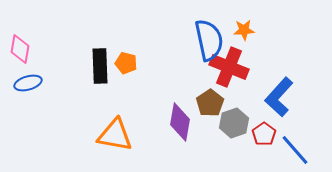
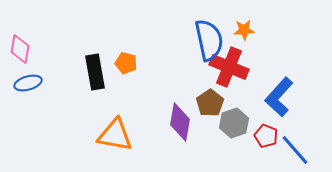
black rectangle: moved 5 px left, 6 px down; rotated 8 degrees counterclockwise
red pentagon: moved 2 px right, 2 px down; rotated 15 degrees counterclockwise
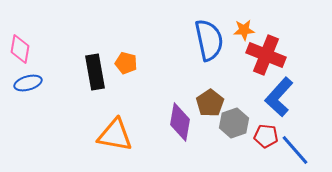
red cross: moved 37 px right, 12 px up
red pentagon: rotated 15 degrees counterclockwise
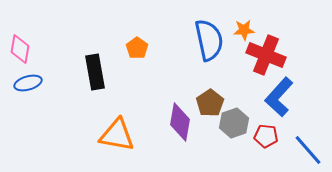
orange pentagon: moved 11 px right, 15 px up; rotated 20 degrees clockwise
orange triangle: moved 2 px right
blue line: moved 13 px right
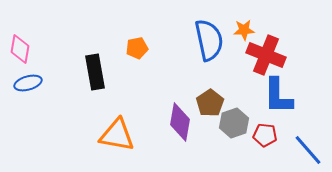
orange pentagon: rotated 25 degrees clockwise
blue L-shape: moved 1 px left, 1 px up; rotated 42 degrees counterclockwise
red pentagon: moved 1 px left, 1 px up
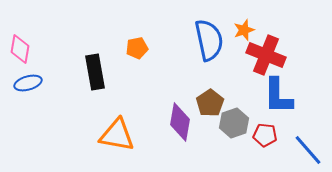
orange star: rotated 15 degrees counterclockwise
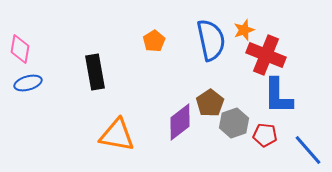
blue semicircle: moved 2 px right
orange pentagon: moved 17 px right, 7 px up; rotated 20 degrees counterclockwise
purple diamond: rotated 42 degrees clockwise
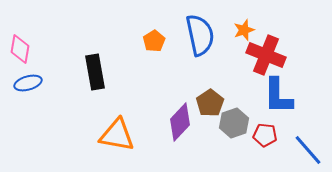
blue semicircle: moved 11 px left, 5 px up
purple diamond: rotated 9 degrees counterclockwise
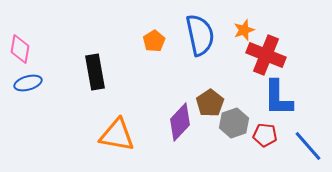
blue L-shape: moved 2 px down
blue line: moved 4 px up
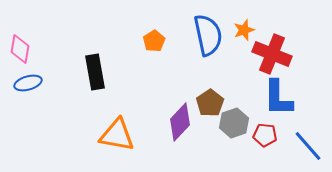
blue semicircle: moved 8 px right
red cross: moved 6 px right, 1 px up
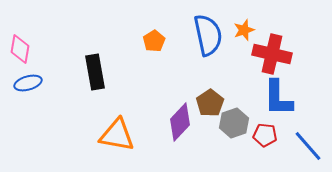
red cross: rotated 9 degrees counterclockwise
